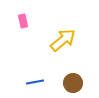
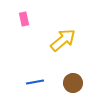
pink rectangle: moved 1 px right, 2 px up
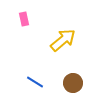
blue line: rotated 42 degrees clockwise
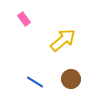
pink rectangle: rotated 24 degrees counterclockwise
brown circle: moved 2 px left, 4 px up
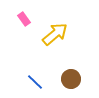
yellow arrow: moved 8 px left, 6 px up
blue line: rotated 12 degrees clockwise
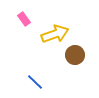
yellow arrow: rotated 20 degrees clockwise
brown circle: moved 4 px right, 24 px up
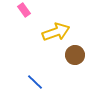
pink rectangle: moved 9 px up
yellow arrow: moved 1 px right, 2 px up
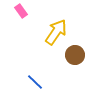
pink rectangle: moved 3 px left, 1 px down
yellow arrow: rotated 36 degrees counterclockwise
